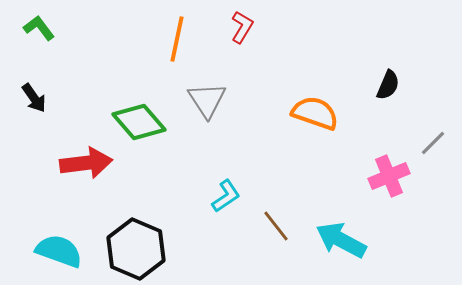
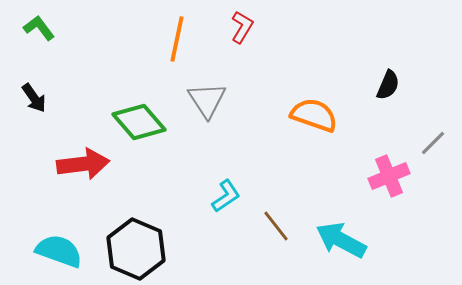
orange semicircle: moved 1 px left, 2 px down
red arrow: moved 3 px left, 1 px down
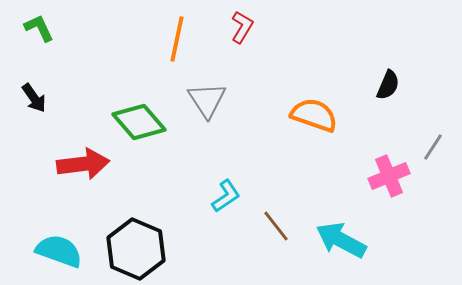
green L-shape: rotated 12 degrees clockwise
gray line: moved 4 px down; rotated 12 degrees counterclockwise
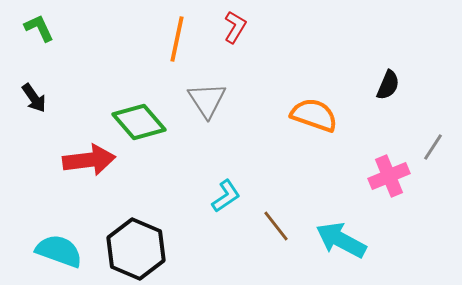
red L-shape: moved 7 px left
red arrow: moved 6 px right, 4 px up
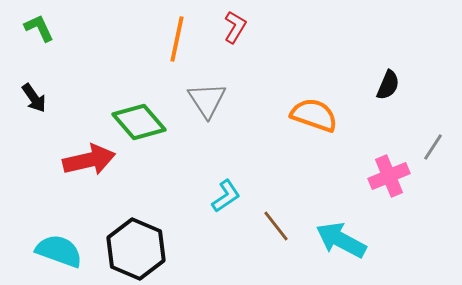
red arrow: rotated 6 degrees counterclockwise
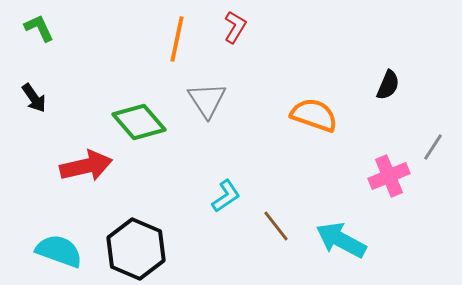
red arrow: moved 3 px left, 6 px down
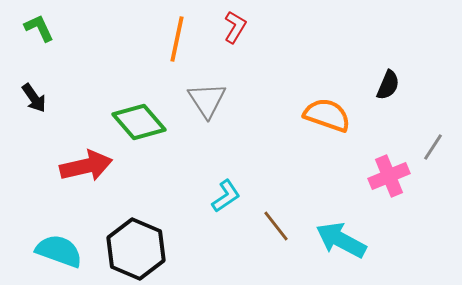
orange semicircle: moved 13 px right
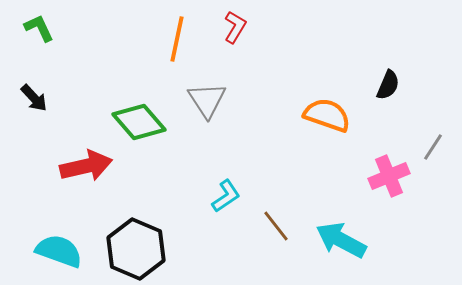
black arrow: rotated 8 degrees counterclockwise
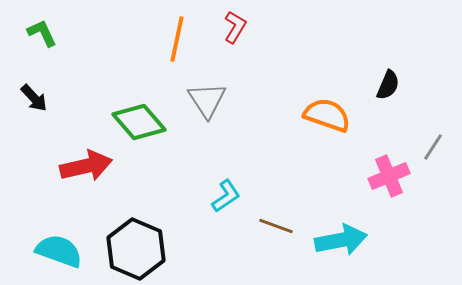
green L-shape: moved 3 px right, 5 px down
brown line: rotated 32 degrees counterclockwise
cyan arrow: rotated 141 degrees clockwise
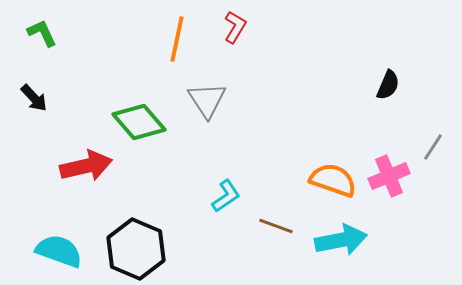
orange semicircle: moved 6 px right, 65 px down
